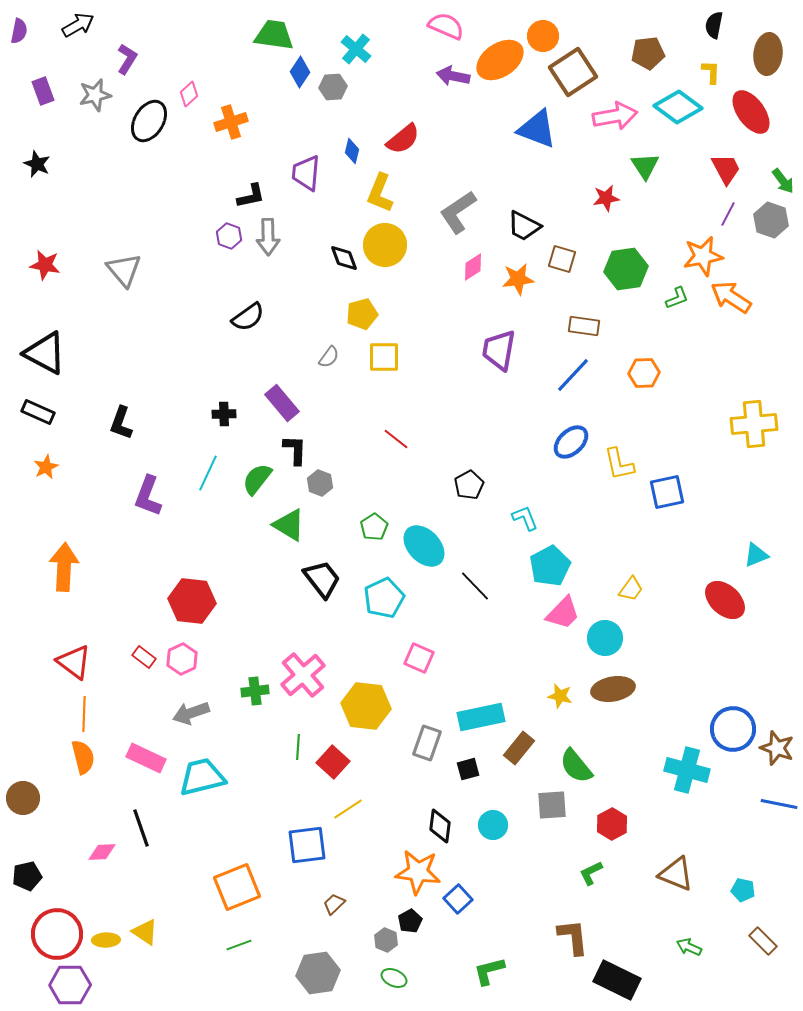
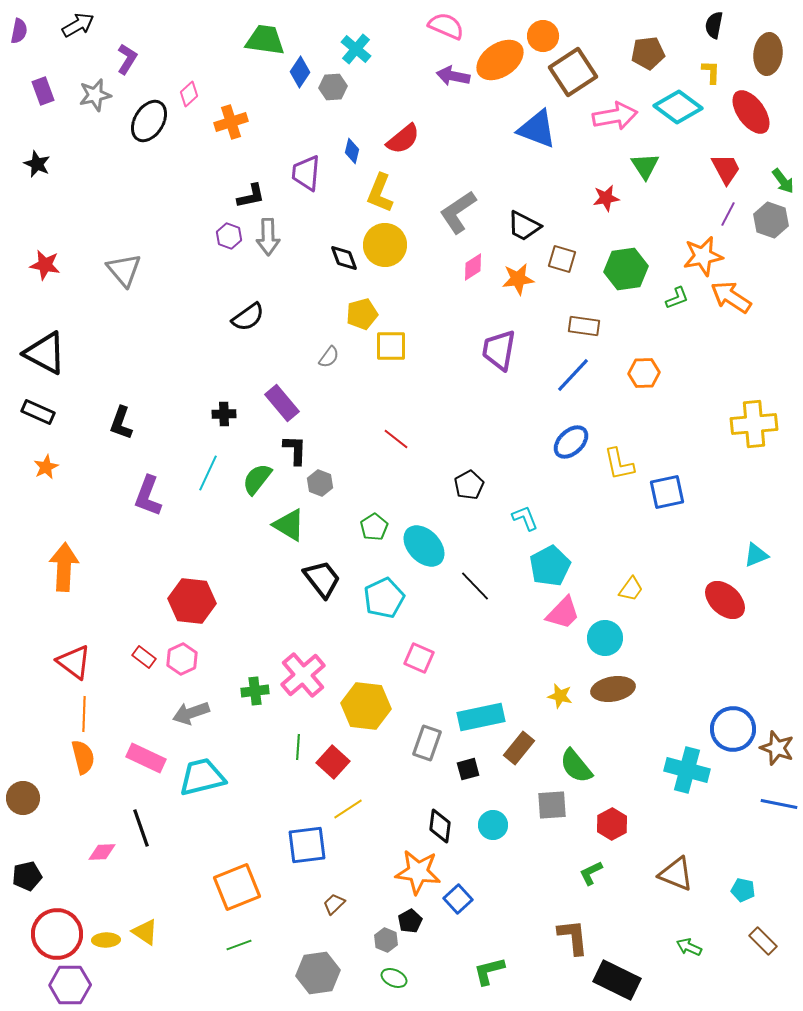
green trapezoid at (274, 35): moved 9 px left, 5 px down
yellow square at (384, 357): moved 7 px right, 11 px up
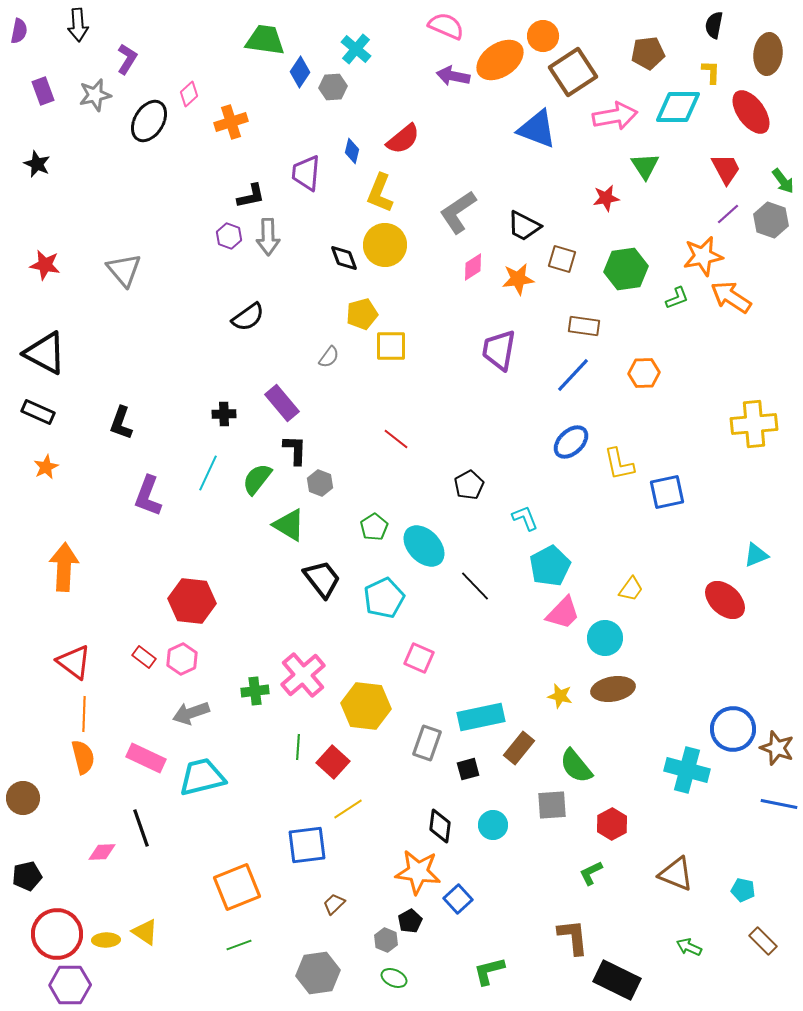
black arrow at (78, 25): rotated 116 degrees clockwise
cyan diamond at (678, 107): rotated 36 degrees counterclockwise
purple line at (728, 214): rotated 20 degrees clockwise
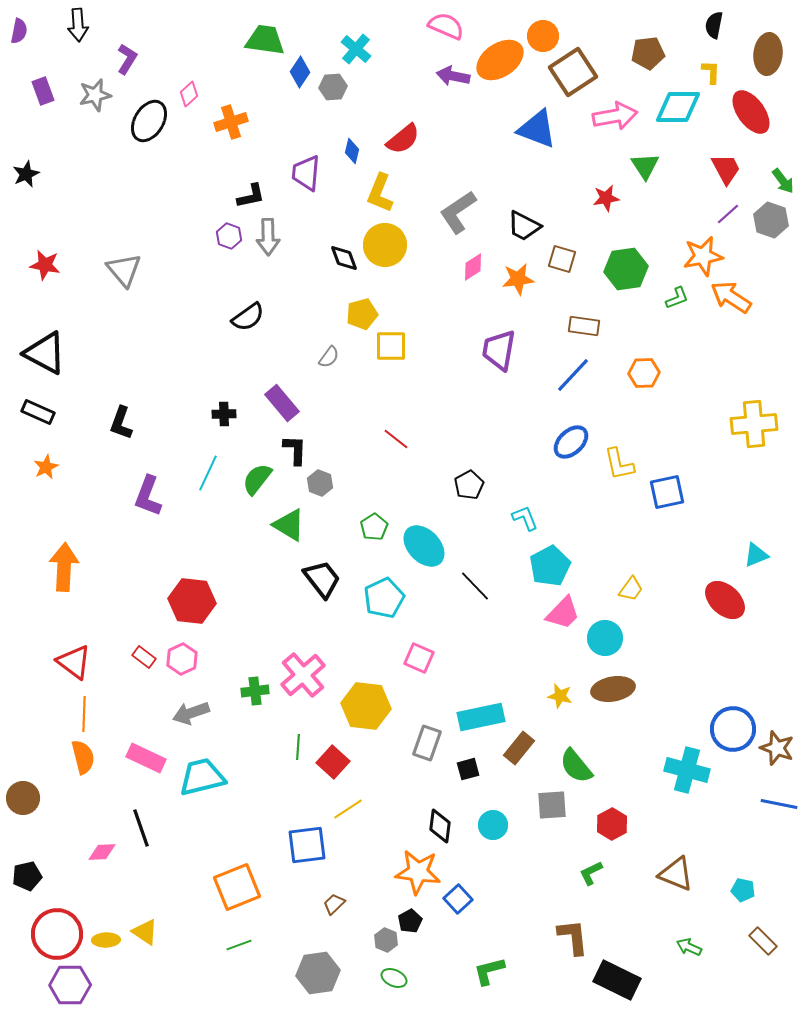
black star at (37, 164): moved 11 px left, 10 px down; rotated 24 degrees clockwise
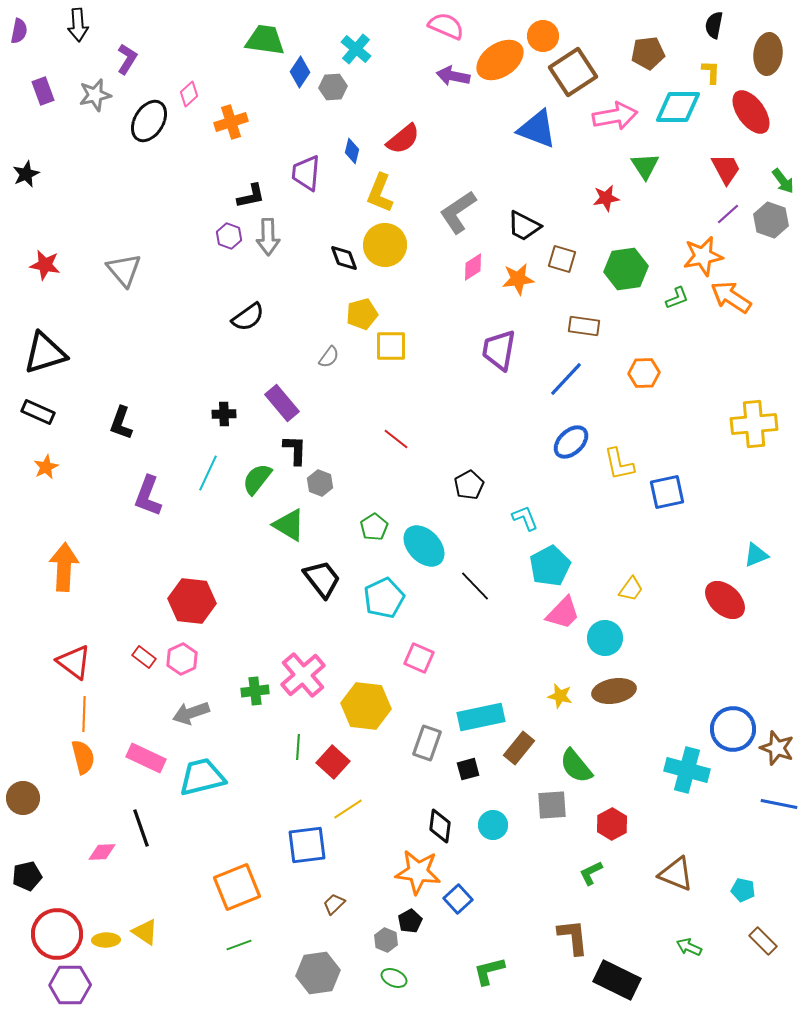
black triangle at (45, 353): rotated 45 degrees counterclockwise
blue line at (573, 375): moved 7 px left, 4 px down
brown ellipse at (613, 689): moved 1 px right, 2 px down
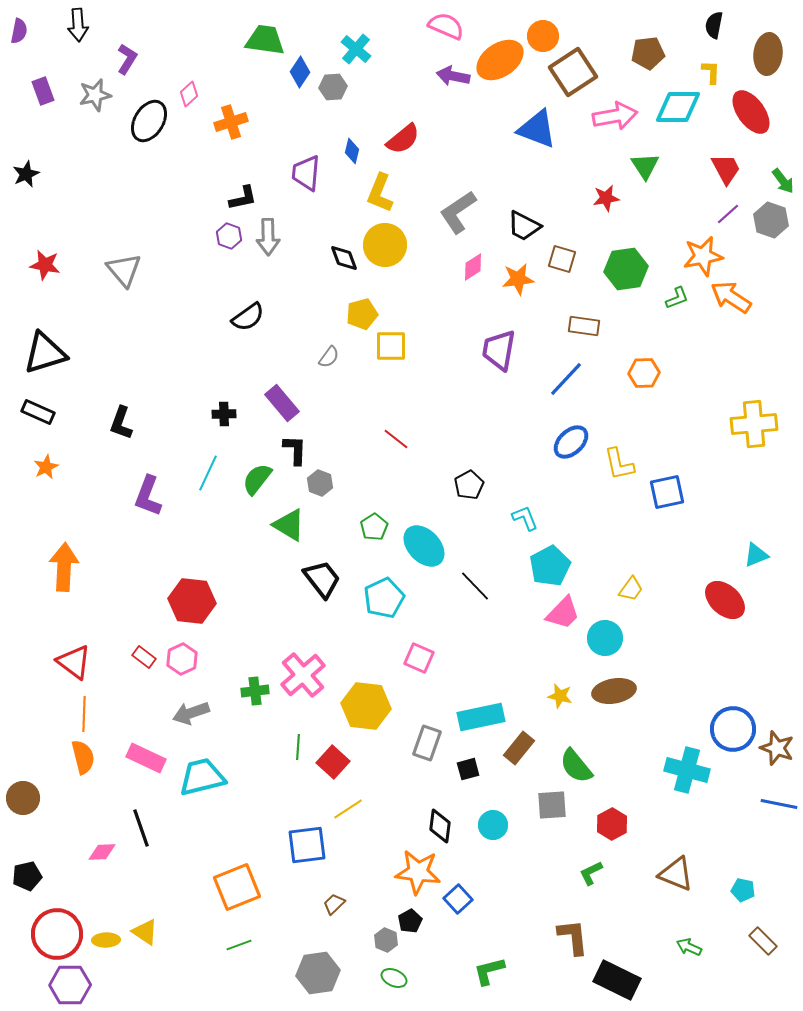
black L-shape at (251, 196): moved 8 px left, 2 px down
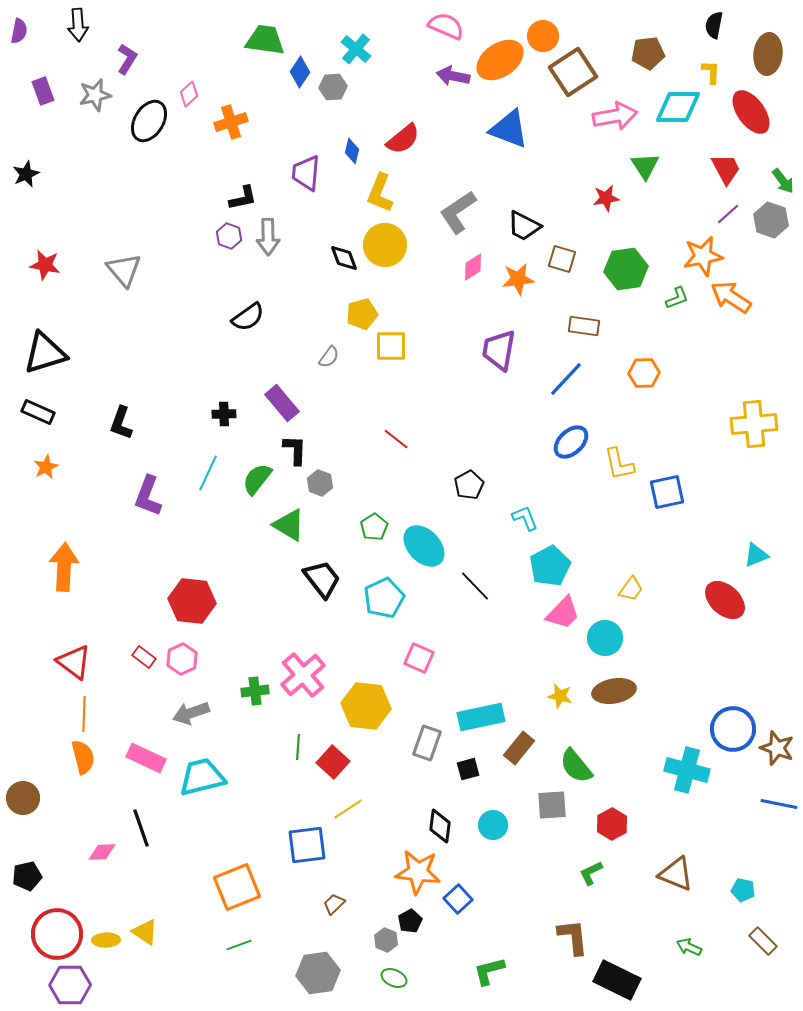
blue triangle at (537, 129): moved 28 px left
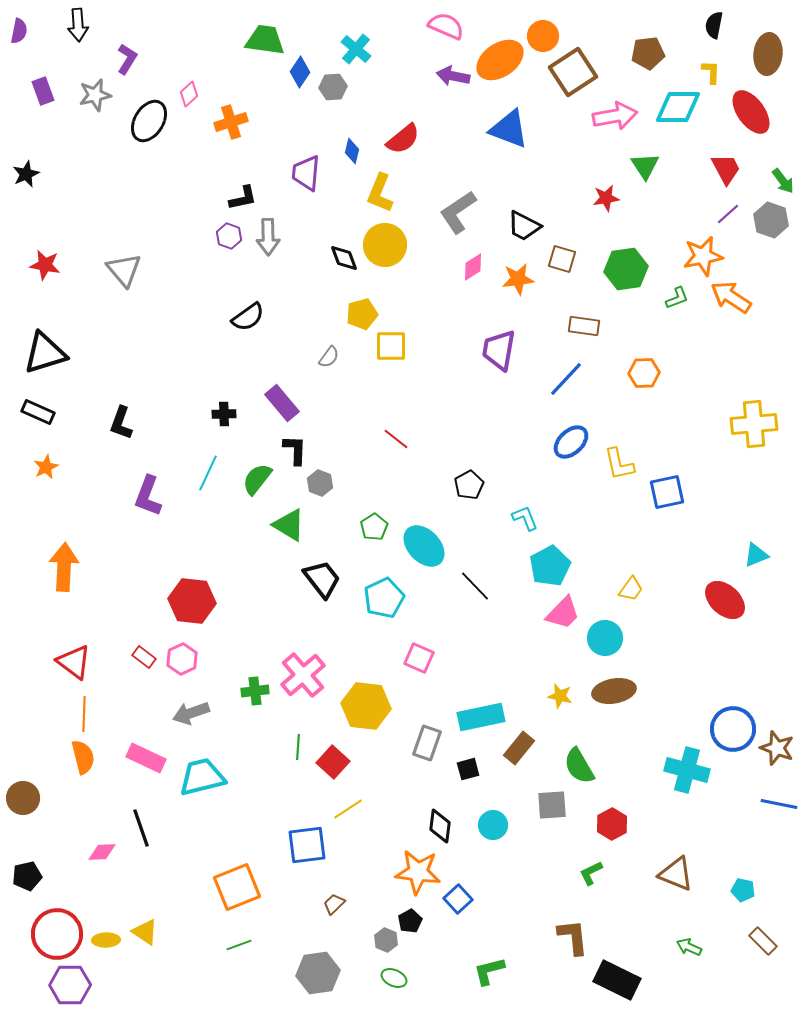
green semicircle at (576, 766): moved 3 px right; rotated 9 degrees clockwise
